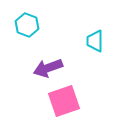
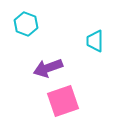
cyan hexagon: moved 1 px left, 1 px up
pink square: moved 1 px left
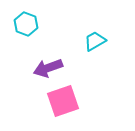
cyan trapezoid: rotated 60 degrees clockwise
